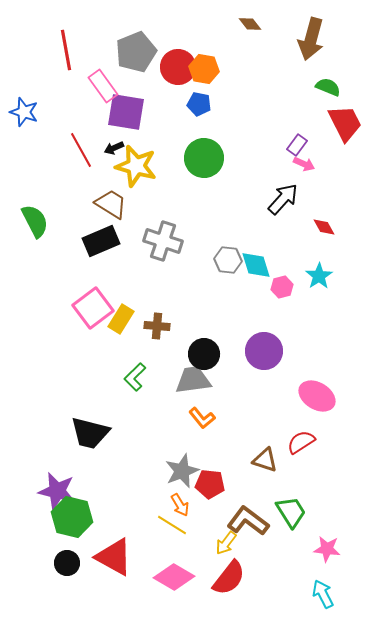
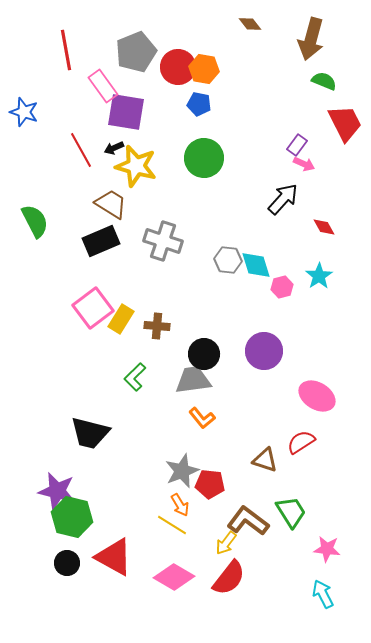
green semicircle at (328, 87): moved 4 px left, 6 px up
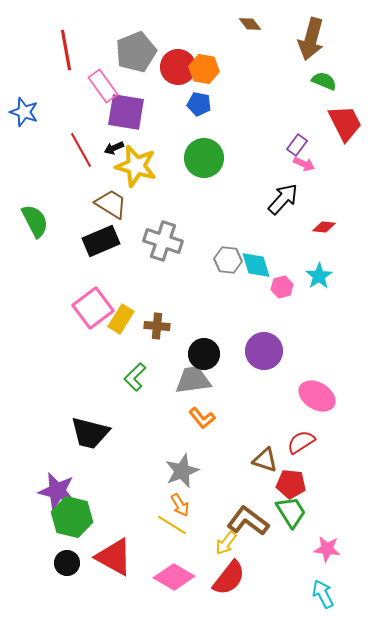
red diamond at (324, 227): rotated 55 degrees counterclockwise
red pentagon at (210, 484): moved 81 px right
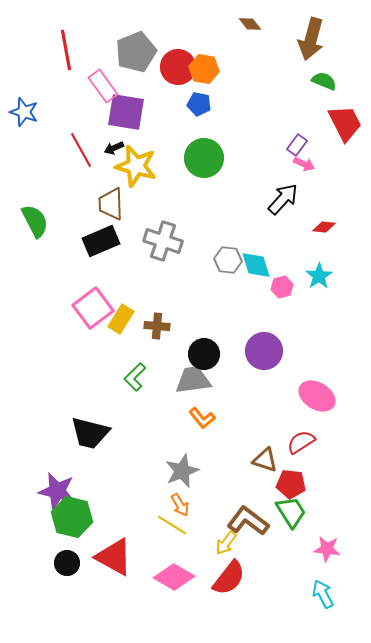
brown trapezoid at (111, 204): rotated 124 degrees counterclockwise
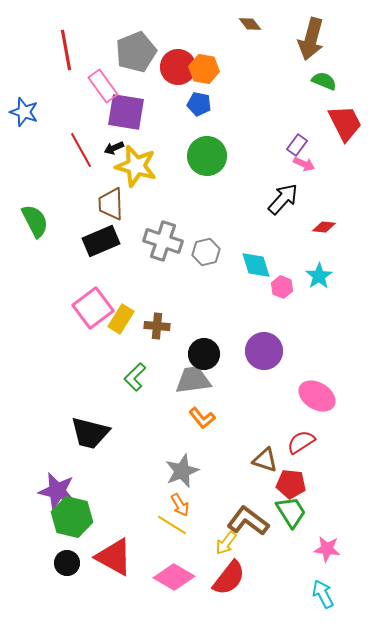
green circle at (204, 158): moved 3 px right, 2 px up
gray hexagon at (228, 260): moved 22 px left, 8 px up; rotated 20 degrees counterclockwise
pink hexagon at (282, 287): rotated 25 degrees counterclockwise
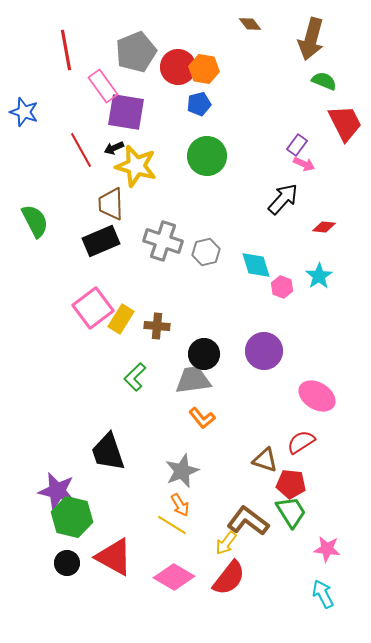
blue pentagon at (199, 104): rotated 25 degrees counterclockwise
black trapezoid at (90, 433): moved 18 px right, 19 px down; rotated 57 degrees clockwise
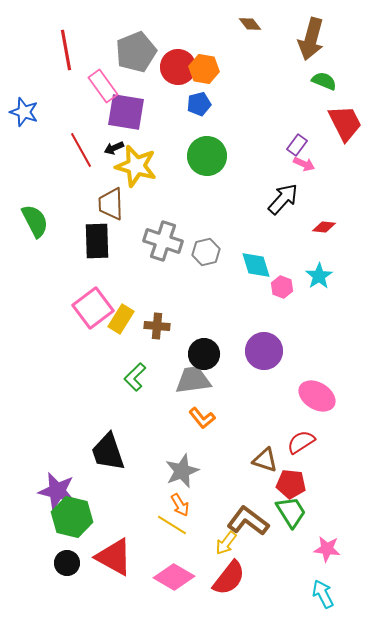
black rectangle at (101, 241): moved 4 px left; rotated 69 degrees counterclockwise
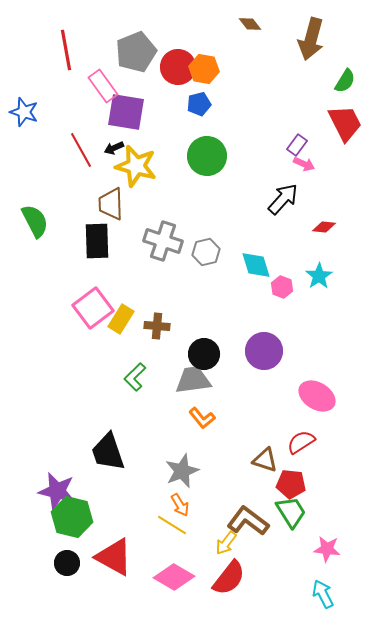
green semicircle at (324, 81): moved 21 px right; rotated 100 degrees clockwise
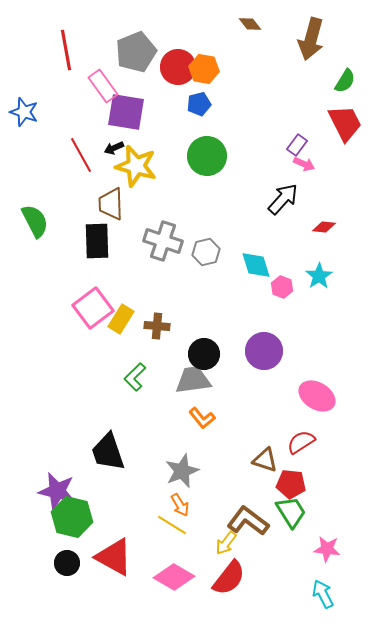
red line at (81, 150): moved 5 px down
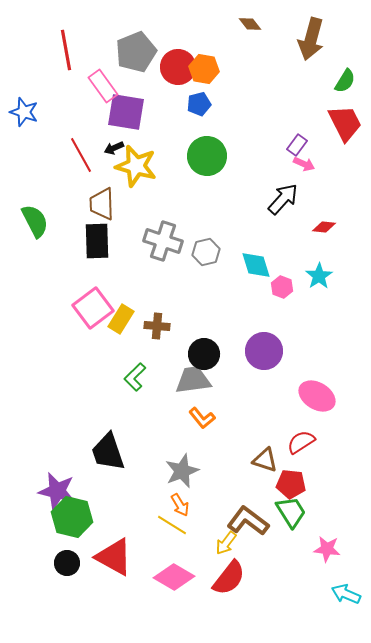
brown trapezoid at (111, 204): moved 9 px left
cyan arrow at (323, 594): moved 23 px right; rotated 40 degrees counterclockwise
